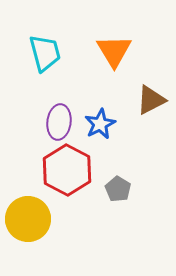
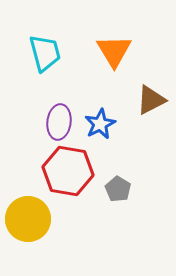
red hexagon: moved 1 px right, 1 px down; rotated 18 degrees counterclockwise
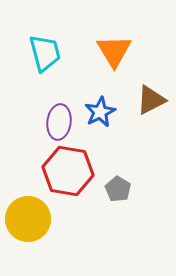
blue star: moved 12 px up
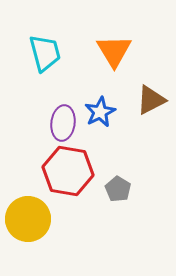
purple ellipse: moved 4 px right, 1 px down
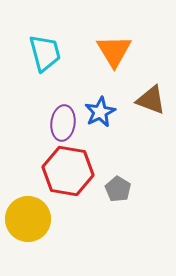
brown triangle: rotated 48 degrees clockwise
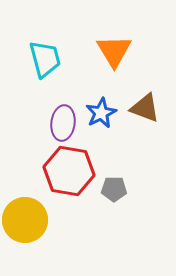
cyan trapezoid: moved 6 px down
brown triangle: moved 6 px left, 8 px down
blue star: moved 1 px right, 1 px down
red hexagon: moved 1 px right
gray pentagon: moved 4 px left; rotated 30 degrees counterclockwise
yellow circle: moved 3 px left, 1 px down
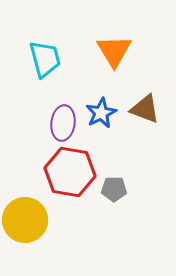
brown triangle: moved 1 px down
red hexagon: moved 1 px right, 1 px down
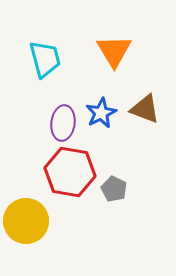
gray pentagon: rotated 25 degrees clockwise
yellow circle: moved 1 px right, 1 px down
